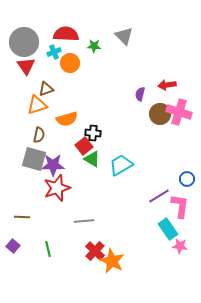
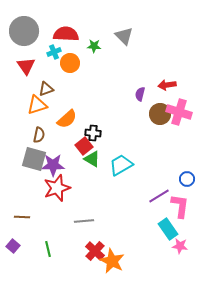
gray circle: moved 11 px up
orange semicircle: rotated 25 degrees counterclockwise
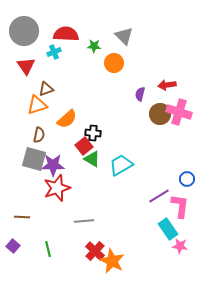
orange circle: moved 44 px right
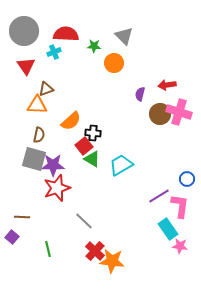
orange triangle: rotated 20 degrees clockwise
orange semicircle: moved 4 px right, 2 px down
gray line: rotated 48 degrees clockwise
purple square: moved 1 px left, 9 px up
orange star: rotated 20 degrees counterclockwise
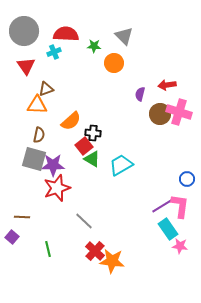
purple line: moved 3 px right, 10 px down
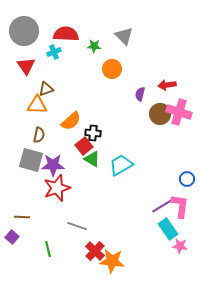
orange circle: moved 2 px left, 6 px down
gray square: moved 3 px left, 1 px down
gray line: moved 7 px left, 5 px down; rotated 24 degrees counterclockwise
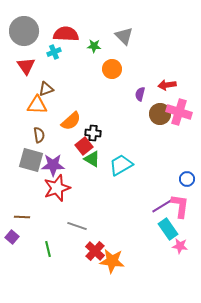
brown semicircle: rotated 21 degrees counterclockwise
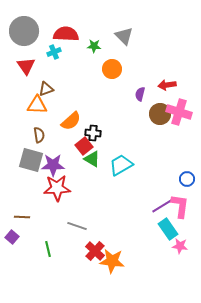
red star: rotated 16 degrees clockwise
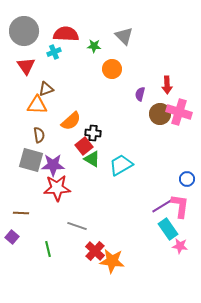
red arrow: rotated 84 degrees counterclockwise
brown line: moved 1 px left, 4 px up
